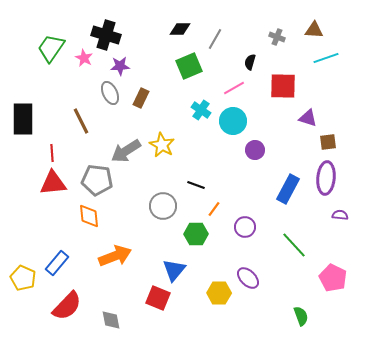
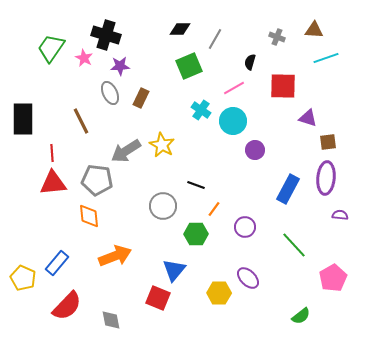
pink pentagon at (333, 278): rotated 16 degrees clockwise
green semicircle at (301, 316): rotated 72 degrees clockwise
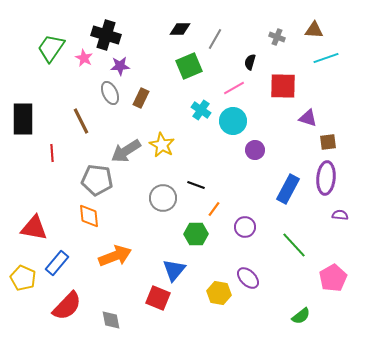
red triangle at (53, 183): moved 19 px left, 45 px down; rotated 16 degrees clockwise
gray circle at (163, 206): moved 8 px up
yellow hexagon at (219, 293): rotated 10 degrees clockwise
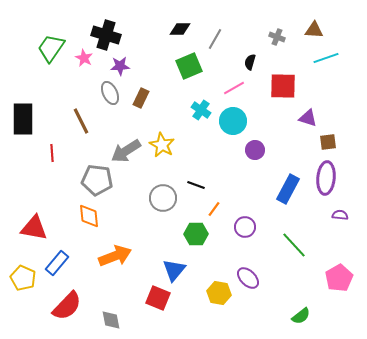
pink pentagon at (333, 278): moved 6 px right
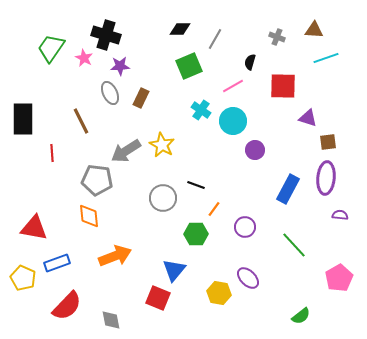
pink line at (234, 88): moved 1 px left, 2 px up
blue rectangle at (57, 263): rotated 30 degrees clockwise
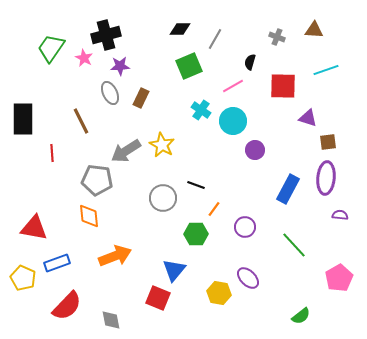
black cross at (106, 35): rotated 32 degrees counterclockwise
cyan line at (326, 58): moved 12 px down
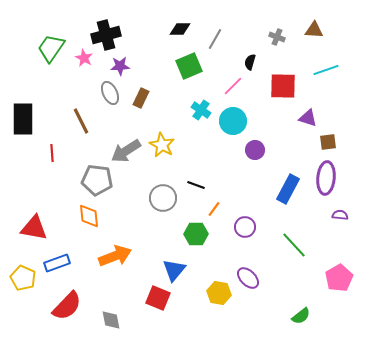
pink line at (233, 86): rotated 15 degrees counterclockwise
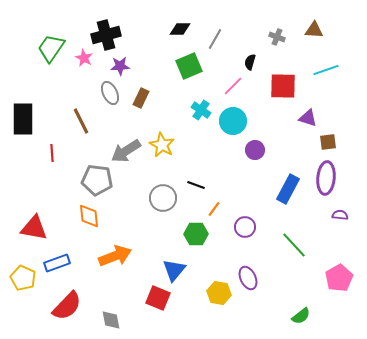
purple ellipse at (248, 278): rotated 20 degrees clockwise
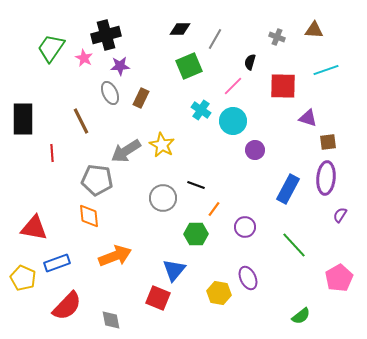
purple semicircle at (340, 215): rotated 63 degrees counterclockwise
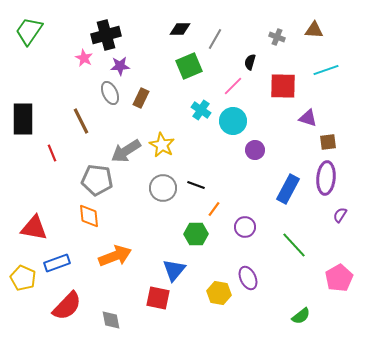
green trapezoid at (51, 48): moved 22 px left, 17 px up
red line at (52, 153): rotated 18 degrees counterclockwise
gray circle at (163, 198): moved 10 px up
red square at (158, 298): rotated 10 degrees counterclockwise
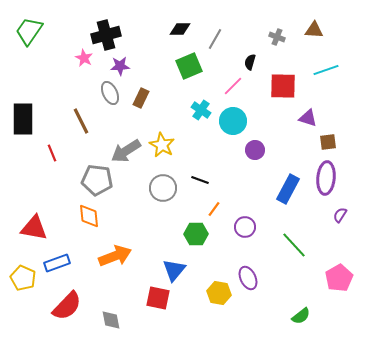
black line at (196, 185): moved 4 px right, 5 px up
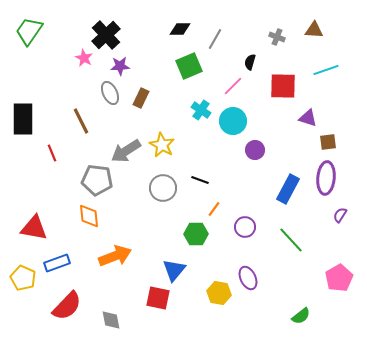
black cross at (106, 35): rotated 28 degrees counterclockwise
green line at (294, 245): moved 3 px left, 5 px up
